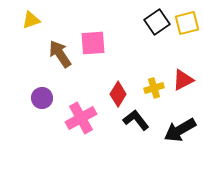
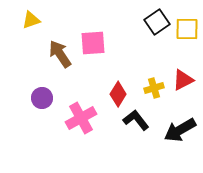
yellow square: moved 6 px down; rotated 15 degrees clockwise
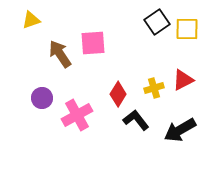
pink cross: moved 4 px left, 3 px up
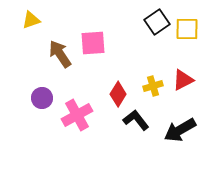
yellow cross: moved 1 px left, 2 px up
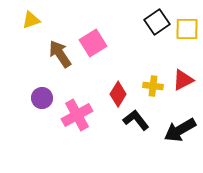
pink square: rotated 28 degrees counterclockwise
yellow cross: rotated 24 degrees clockwise
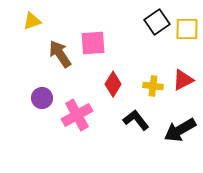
yellow triangle: moved 1 px right, 1 px down
pink square: rotated 28 degrees clockwise
red diamond: moved 5 px left, 10 px up
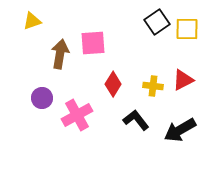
brown arrow: rotated 44 degrees clockwise
